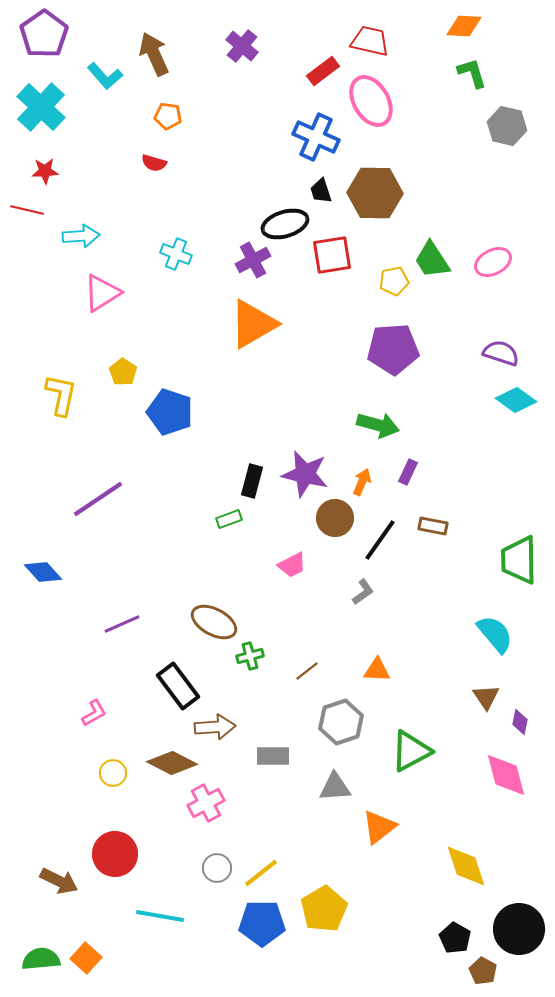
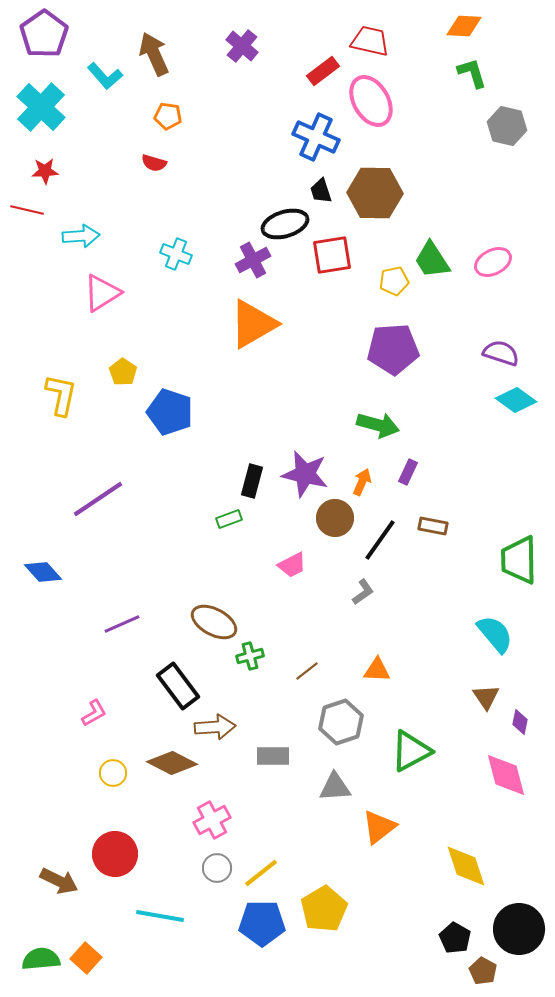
pink cross at (206, 803): moved 6 px right, 17 px down
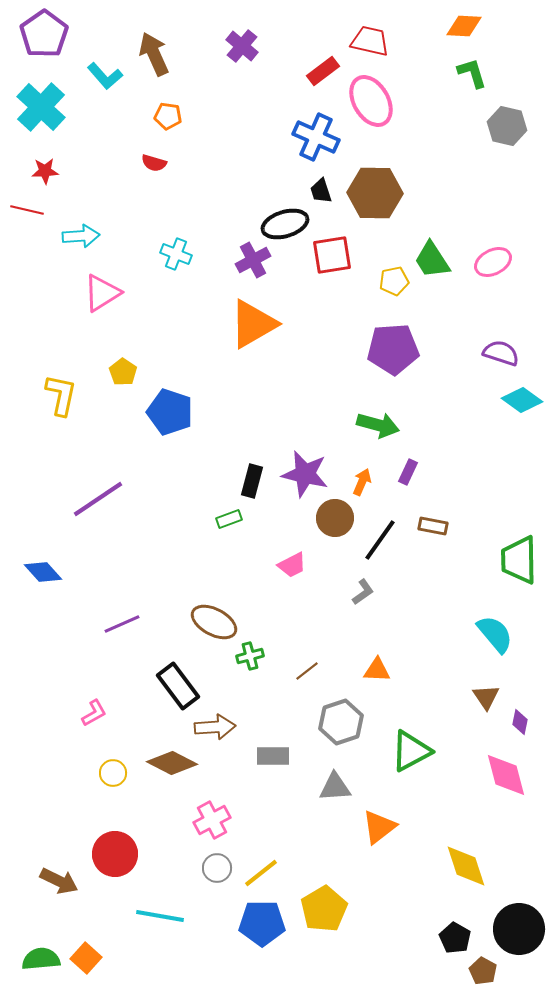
cyan diamond at (516, 400): moved 6 px right
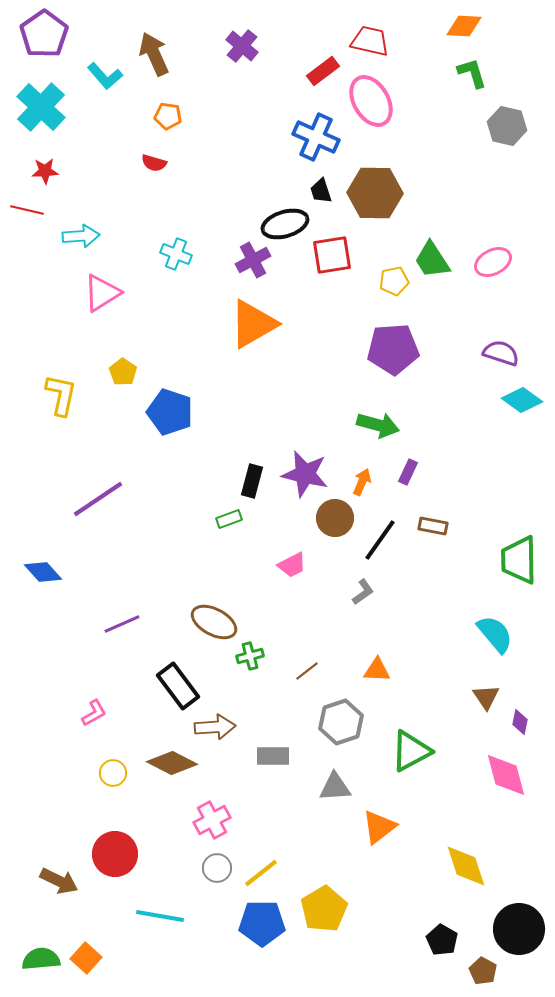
black pentagon at (455, 938): moved 13 px left, 2 px down
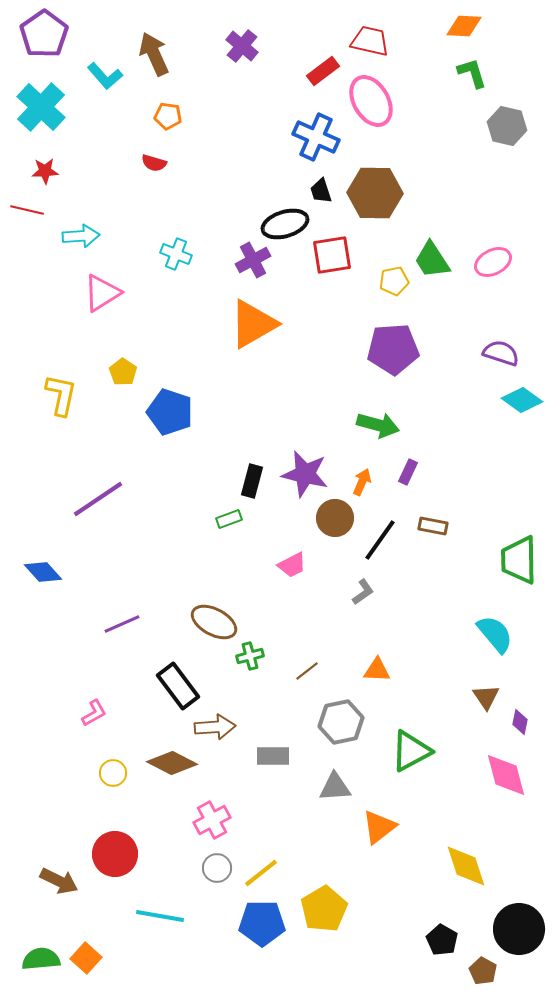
gray hexagon at (341, 722): rotated 6 degrees clockwise
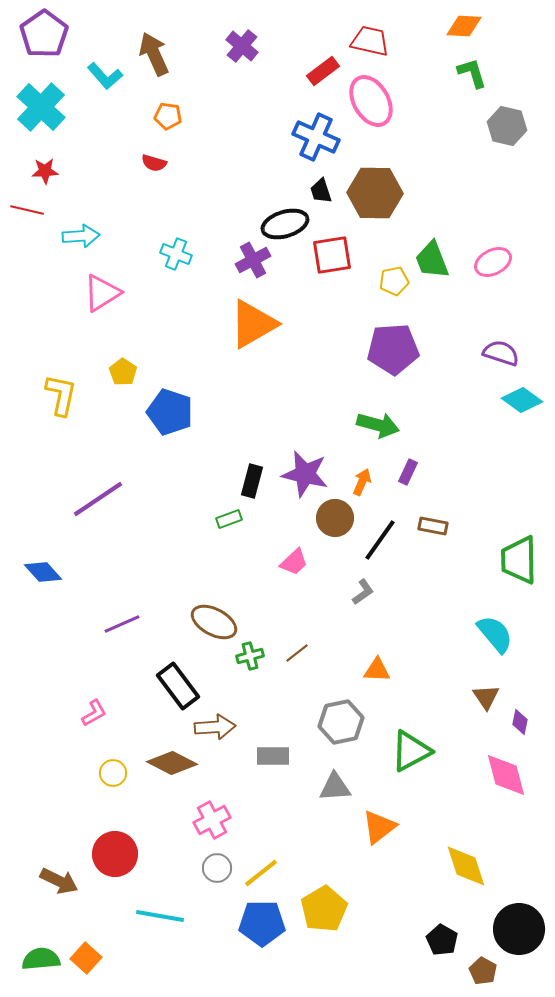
green trapezoid at (432, 260): rotated 12 degrees clockwise
pink trapezoid at (292, 565): moved 2 px right, 3 px up; rotated 16 degrees counterclockwise
brown line at (307, 671): moved 10 px left, 18 px up
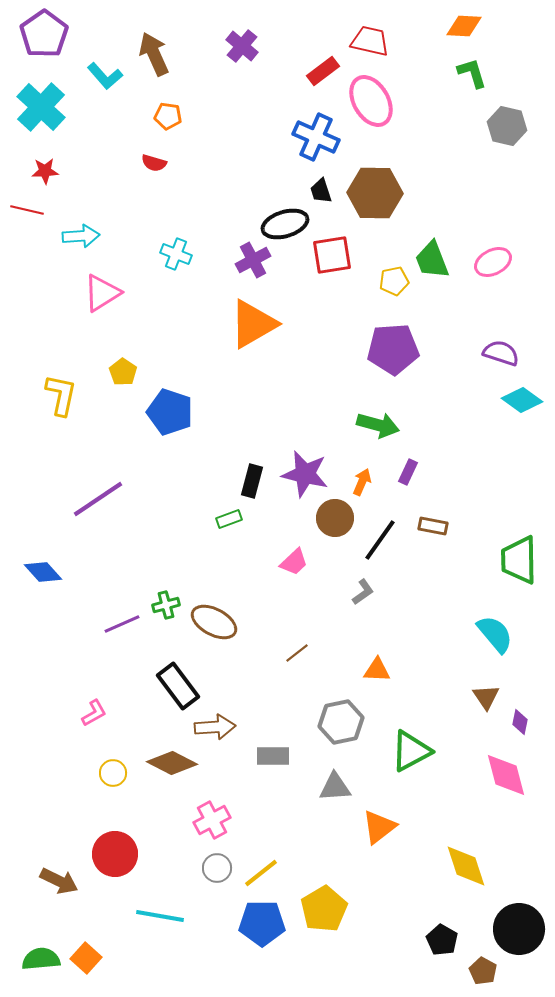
green cross at (250, 656): moved 84 px left, 51 px up
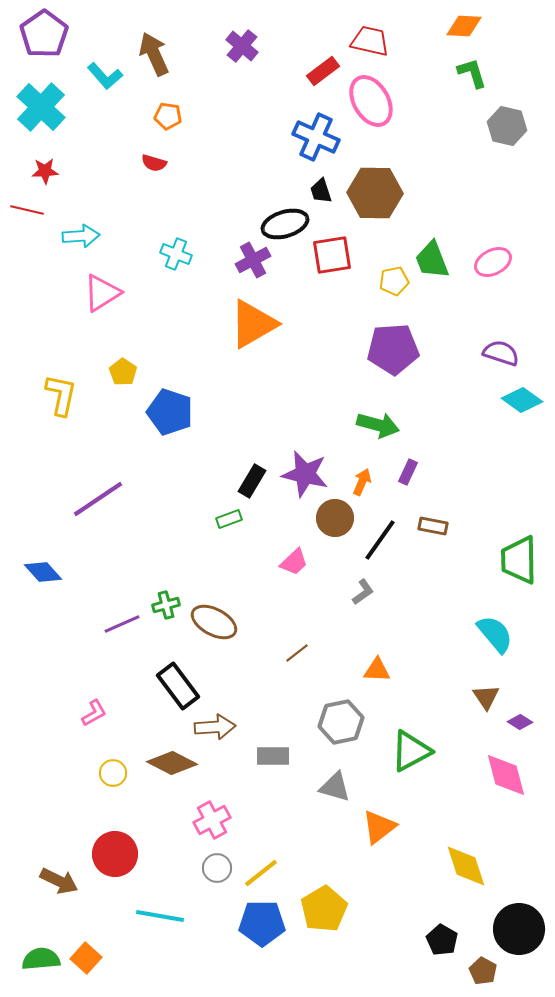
black rectangle at (252, 481): rotated 16 degrees clockwise
purple diamond at (520, 722): rotated 70 degrees counterclockwise
gray triangle at (335, 787): rotated 20 degrees clockwise
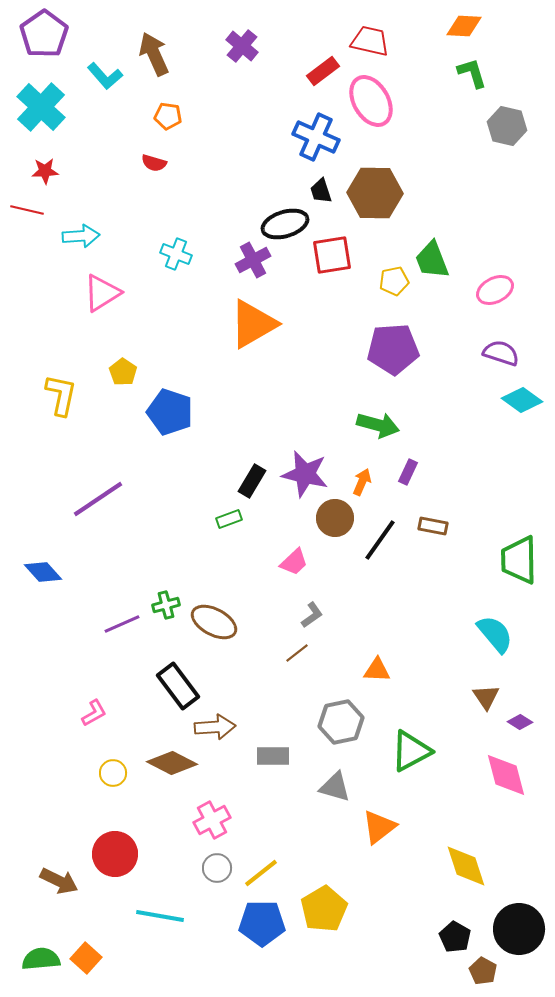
pink ellipse at (493, 262): moved 2 px right, 28 px down
gray L-shape at (363, 592): moved 51 px left, 23 px down
black pentagon at (442, 940): moved 13 px right, 3 px up
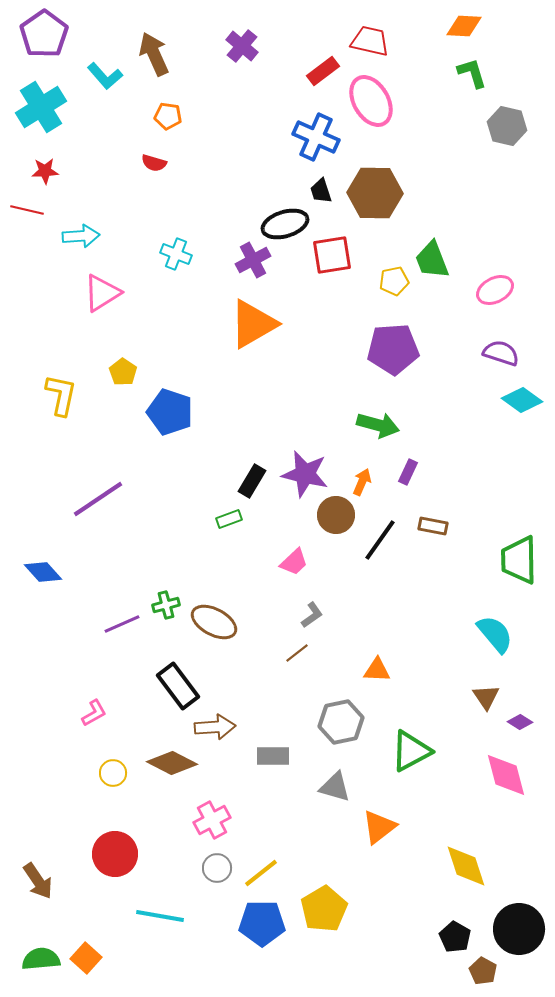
cyan cross at (41, 107): rotated 15 degrees clockwise
brown circle at (335, 518): moved 1 px right, 3 px up
brown arrow at (59, 881): moved 21 px left; rotated 30 degrees clockwise
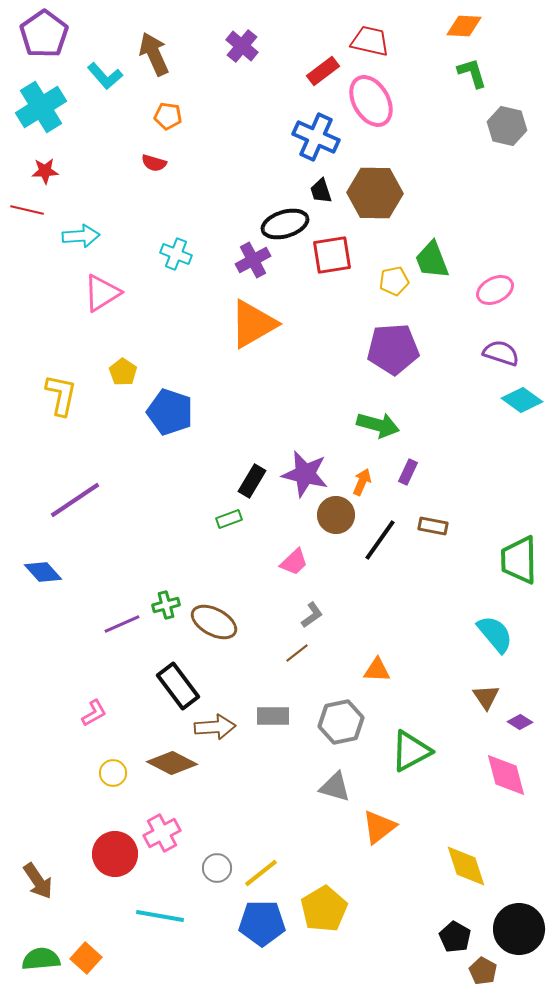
purple line at (98, 499): moved 23 px left, 1 px down
gray rectangle at (273, 756): moved 40 px up
pink cross at (212, 820): moved 50 px left, 13 px down
